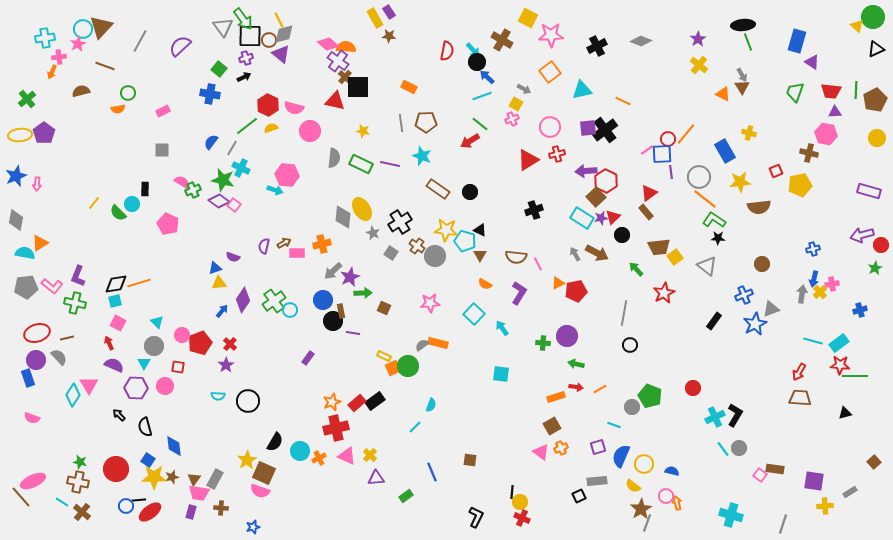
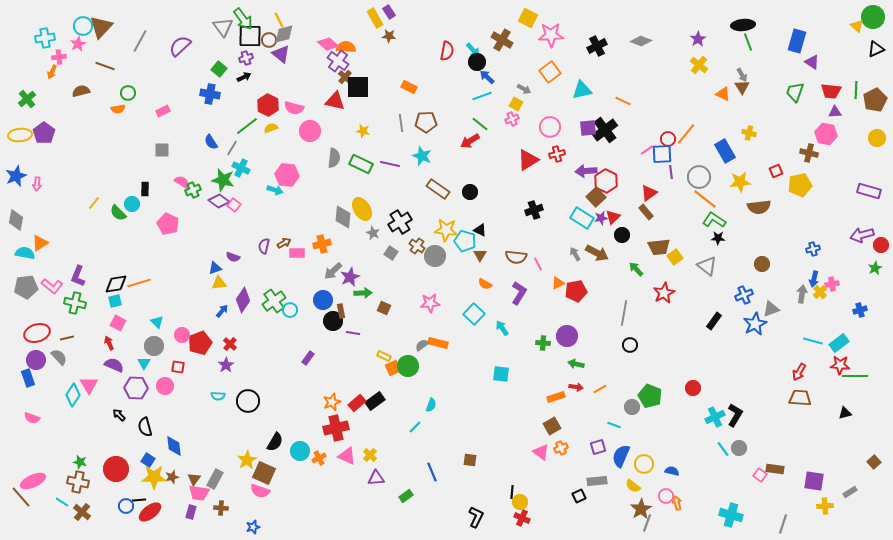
cyan circle at (83, 29): moved 3 px up
blue semicircle at (211, 142): rotated 70 degrees counterclockwise
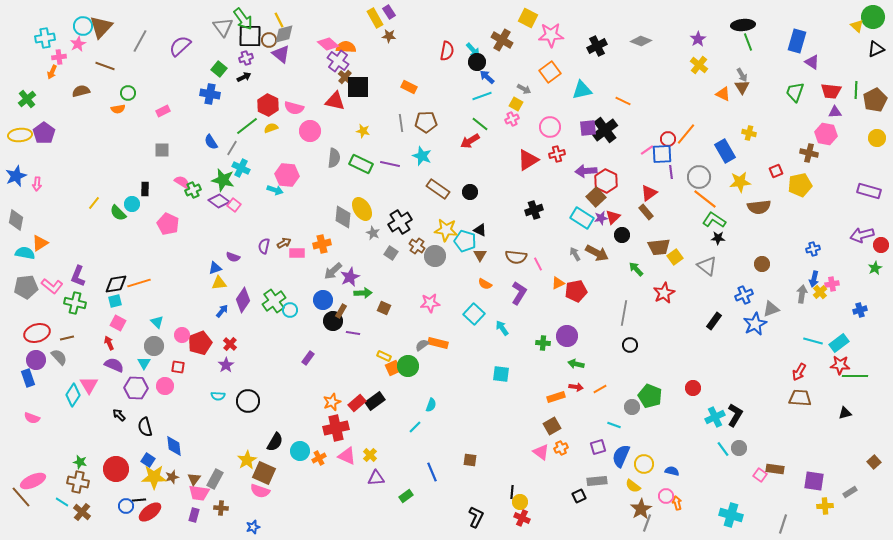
brown rectangle at (341, 311): rotated 40 degrees clockwise
purple rectangle at (191, 512): moved 3 px right, 3 px down
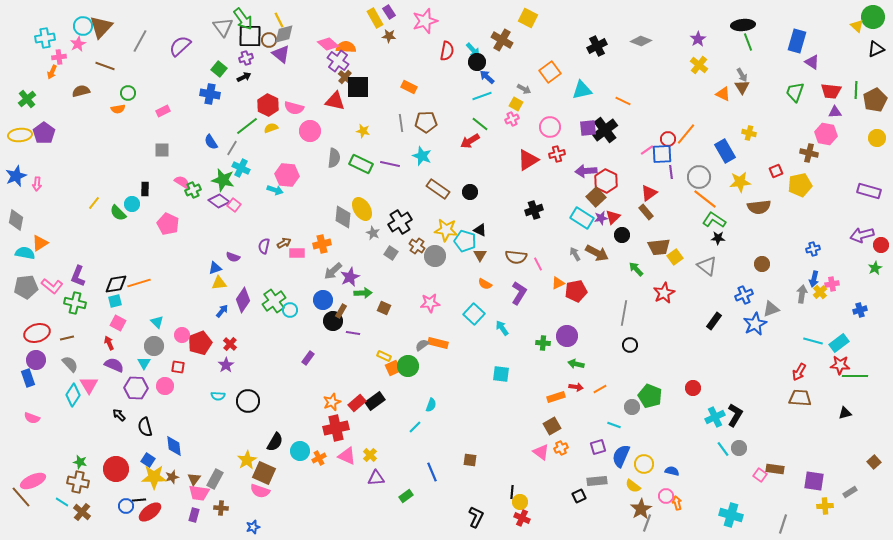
pink star at (551, 35): moved 126 px left, 14 px up; rotated 15 degrees counterclockwise
gray semicircle at (59, 357): moved 11 px right, 7 px down
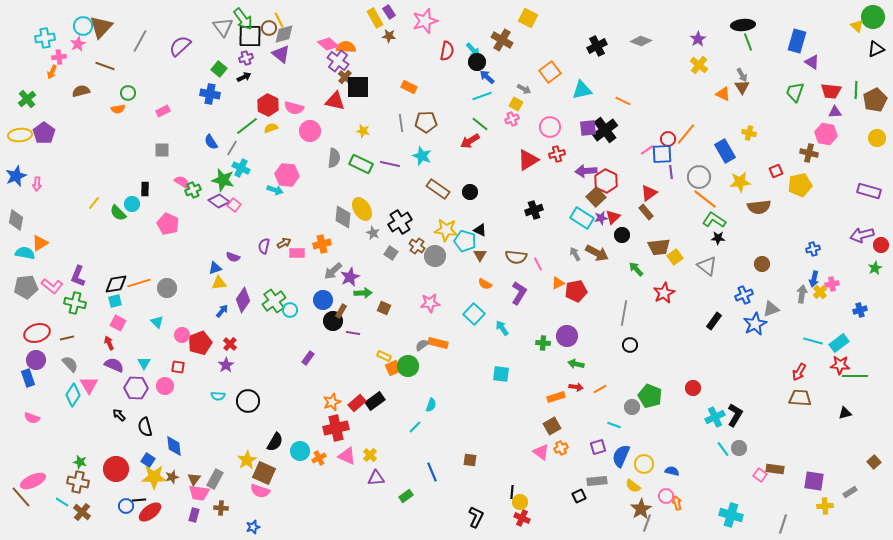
brown circle at (269, 40): moved 12 px up
gray circle at (154, 346): moved 13 px right, 58 px up
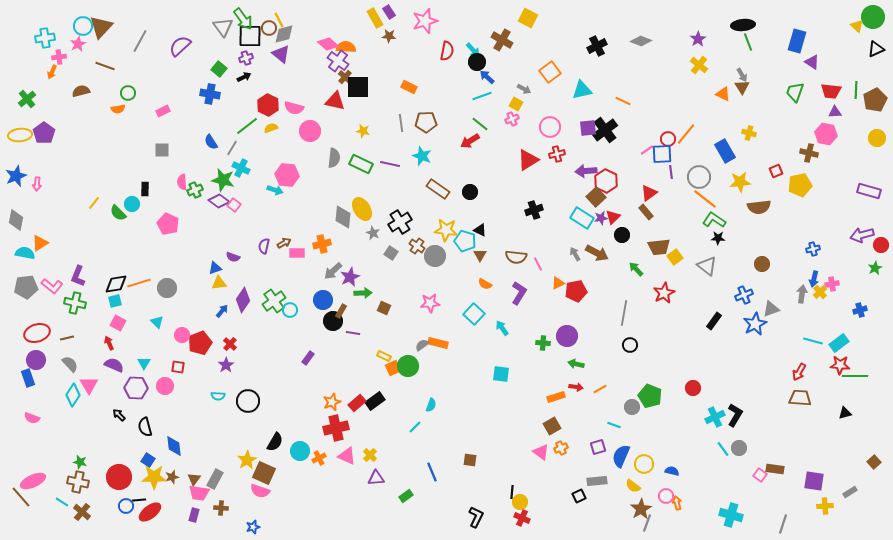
pink semicircle at (182, 182): rotated 126 degrees counterclockwise
green cross at (193, 190): moved 2 px right
red circle at (116, 469): moved 3 px right, 8 px down
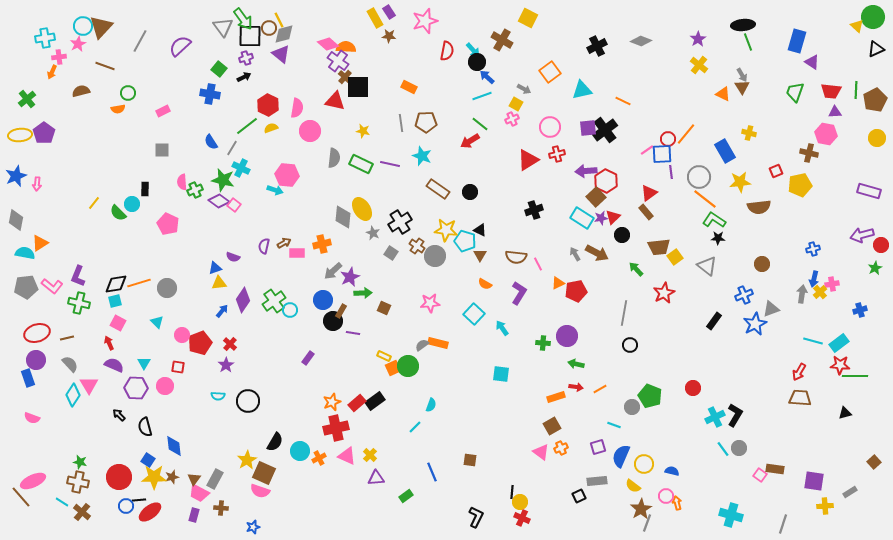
pink semicircle at (294, 108): moved 3 px right; rotated 96 degrees counterclockwise
green cross at (75, 303): moved 4 px right
pink trapezoid at (199, 493): rotated 20 degrees clockwise
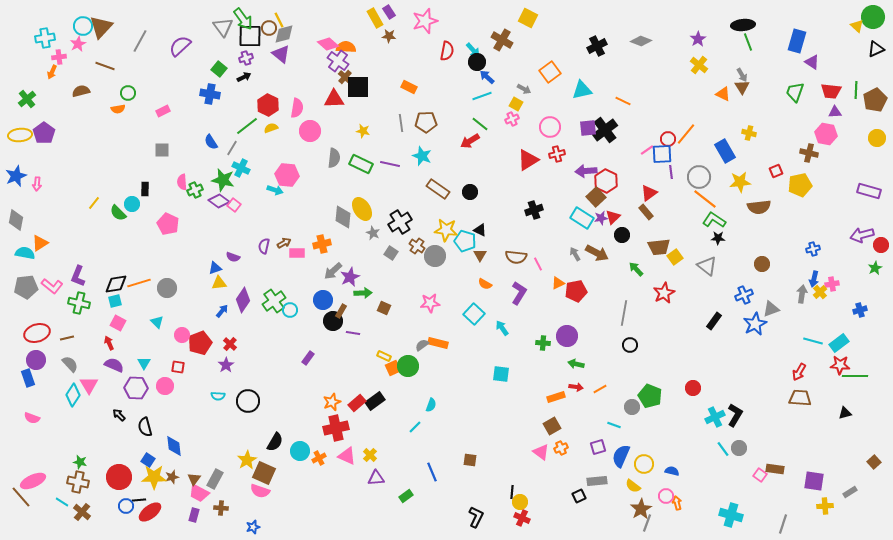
red triangle at (335, 101): moved 1 px left, 2 px up; rotated 15 degrees counterclockwise
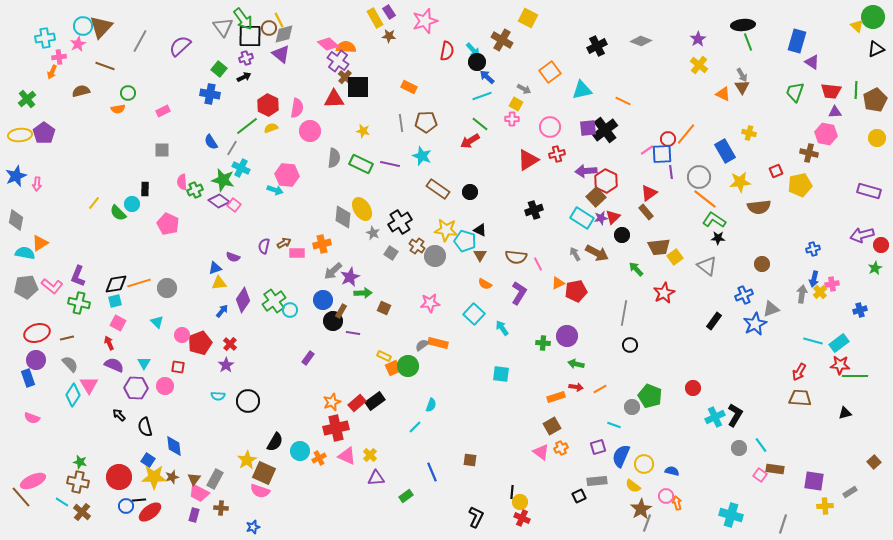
pink cross at (512, 119): rotated 24 degrees clockwise
cyan line at (723, 449): moved 38 px right, 4 px up
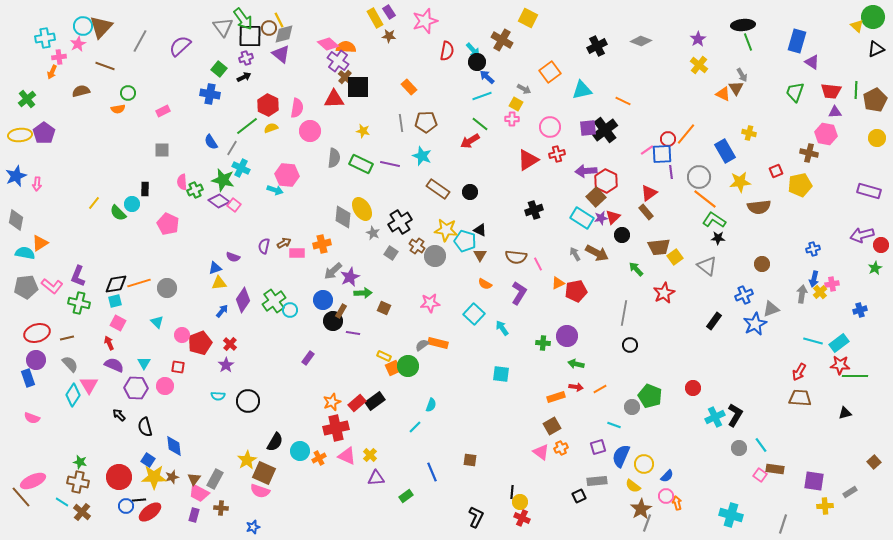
orange rectangle at (409, 87): rotated 21 degrees clockwise
brown triangle at (742, 87): moved 6 px left, 1 px down
blue semicircle at (672, 471): moved 5 px left, 5 px down; rotated 120 degrees clockwise
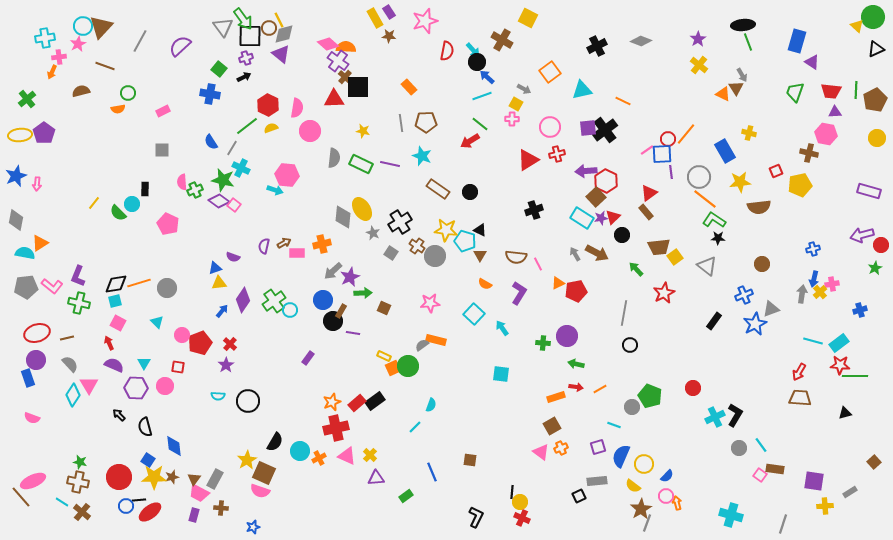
orange rectangle at (438, 343): moved 2 px left, 3 px up
